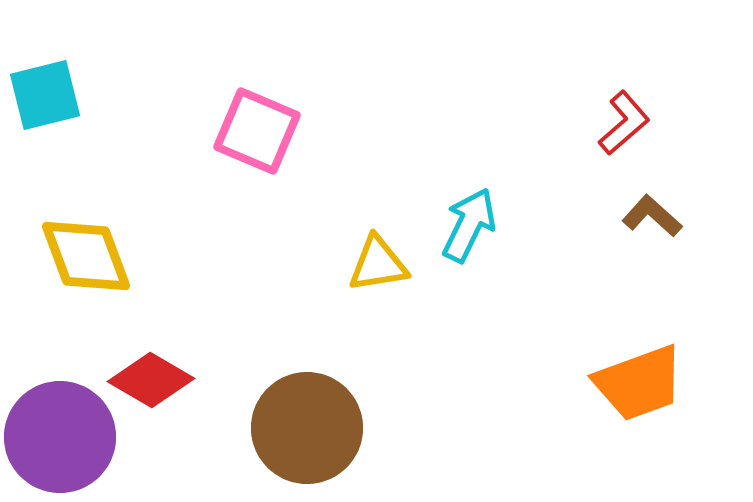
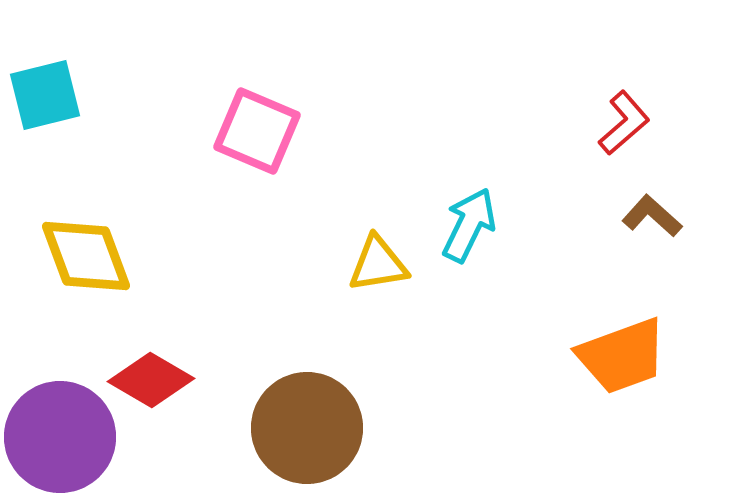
orange trapezoid: moved 17 px left, 27 px up
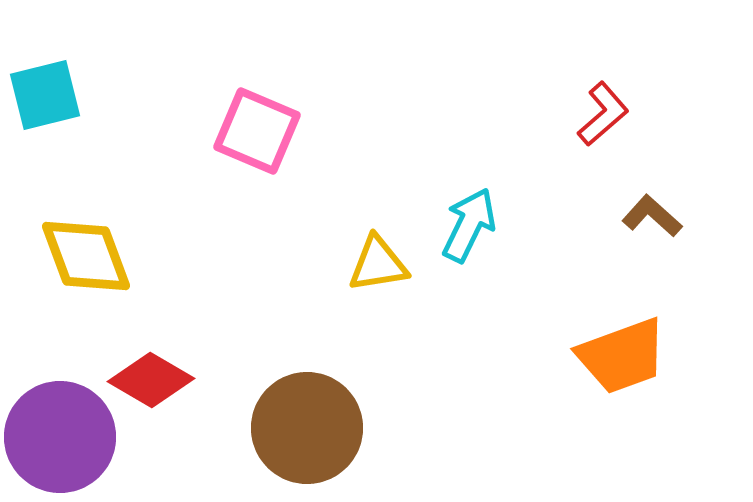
red L-shape: moved 21 px left, 9 px up
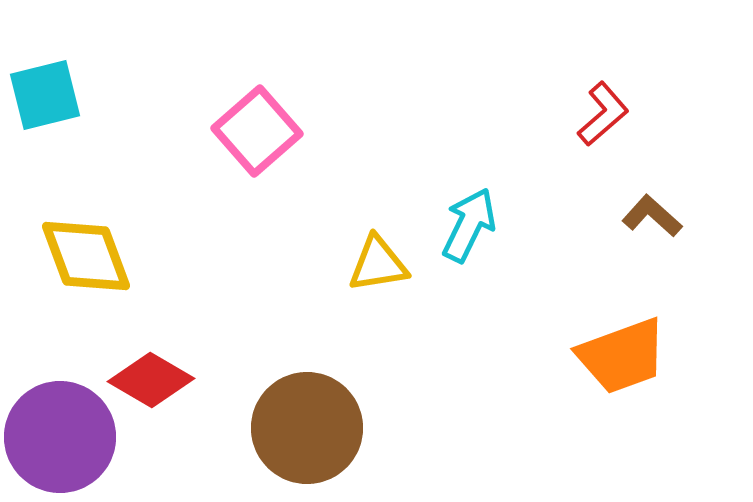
pink square: rotated 26 degrees clockwise
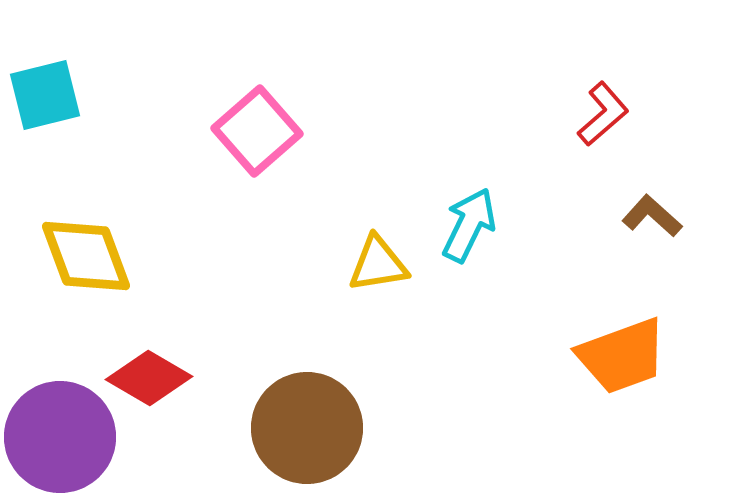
red diamond: moved 2 px left, 2 px up
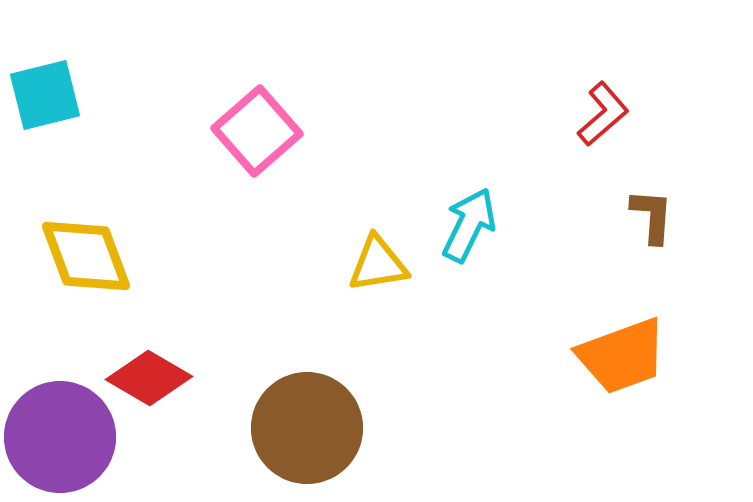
brown L-shape: rotated 52 degrees clockwise
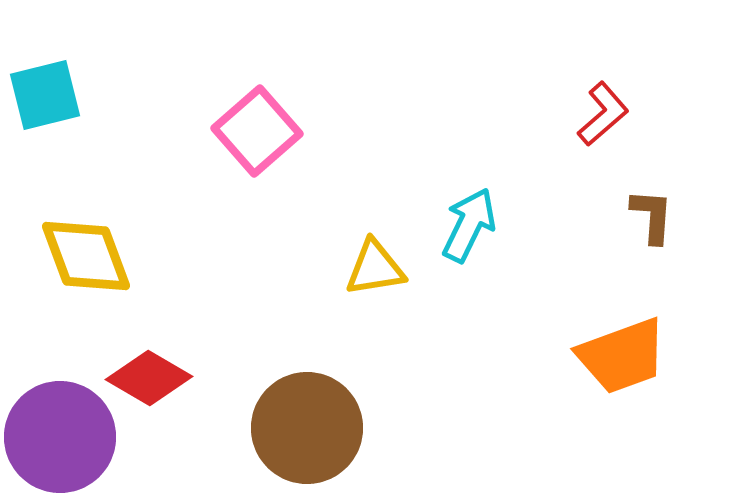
yellow triangle: moved 3 px left, 4 px down
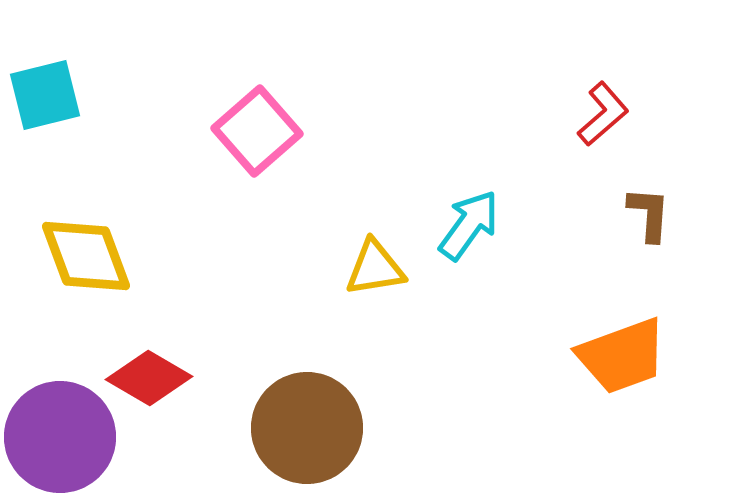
brown L-shape: moved 3 px left, 2 px up
cyan arrow: rotated 10 degrees clockwise
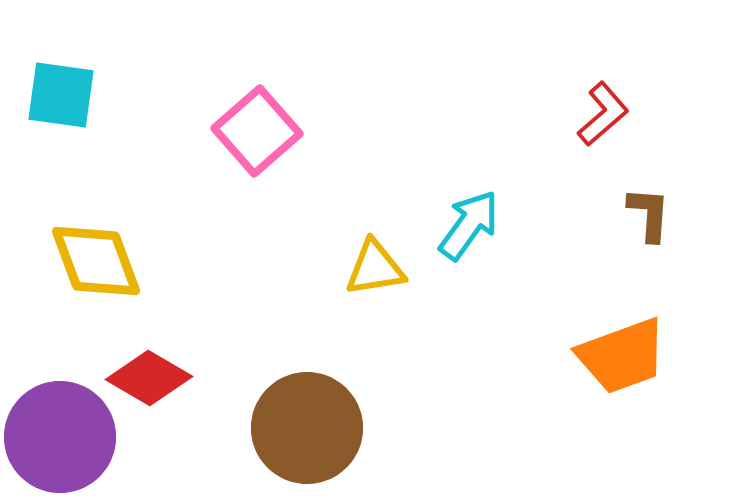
cyan square: moved 16 px right; rotated 22 degrees clockwise
yellow diamond: moved 10 px right, 5 px down
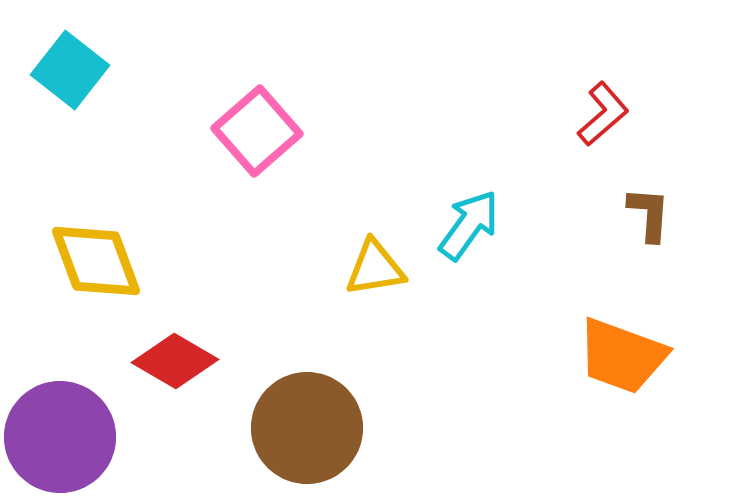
cyan square: moved 9 px right, 25 px up; rotated 30 degrees clockwise
orange trapezoid: rotated 40 degrees clockwise
red diamond: moved 26 px right, 17 px up
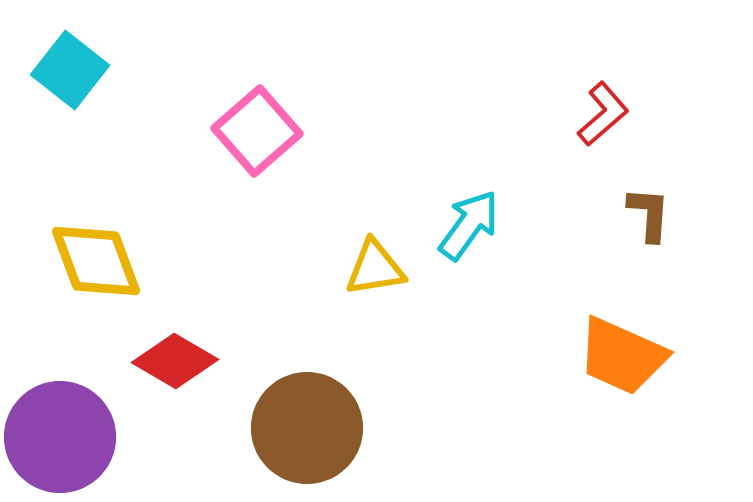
orange trapezoid: rotated 4 degrees clockwise
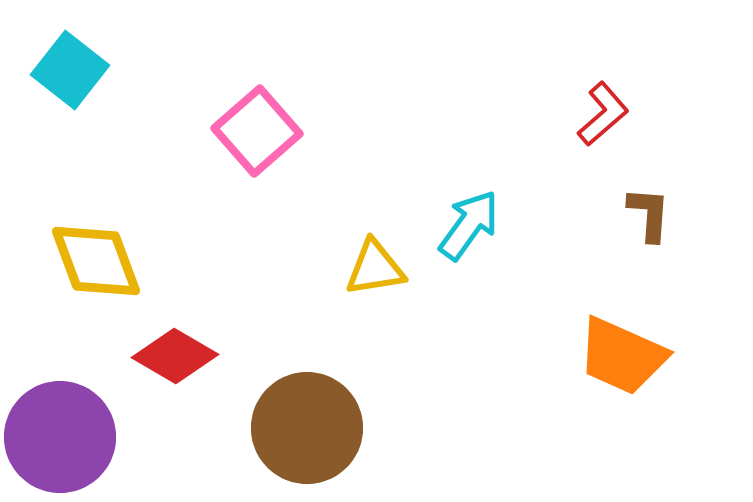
red diamond: moved 5 px up
